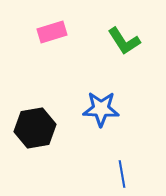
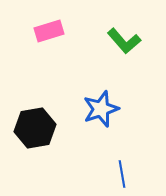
pink rectangle: moved 3 px left, 1 px up
green L-shape: rotated 8 degrees counterclockwise
blue star: rotated 21 degrees counterclockwise
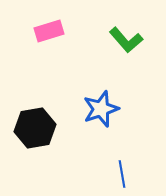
green L-shape: moved 2 px right, 1 px up
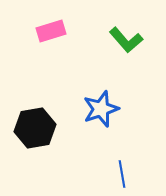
pink rectangle: moved 2 px right
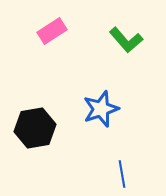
pink rectangle: moved 1 px right; rotated 16 degrees counterclockwise
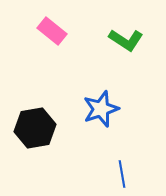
pink rectangle: rotated 72 degrees clockwise
green L-shape: rotated 16 degrees counterclockwise
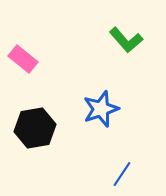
pink rectangle: moved 29 px left, 28 px down
green L-shape: rotated 16 degrees clockwise
blue line: rotated 44 degrees clockwise
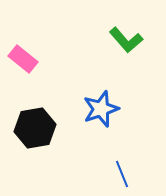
blue line: rotated 56 degrees counterclockwise
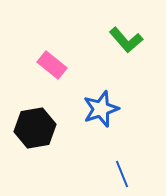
pink rectangle: moved 29 px right, 6 px down
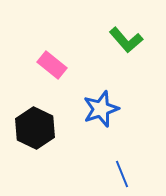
black hexagon: rotated 24 degrees counterclockwise
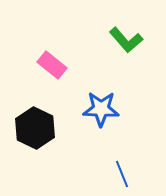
blue star: rotated 21 degrees clockwise
